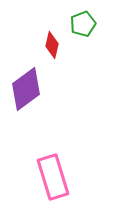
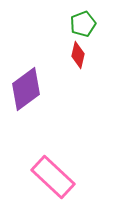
red diamond: moved 26 px right, 10 px down
pink rectangle: rotated 30 degrees counterclockwise
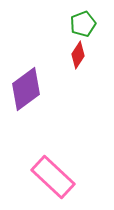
red diamond: rotated 20 degrees clockwise
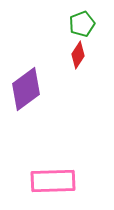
green pentagon: moved 1 px left
pink rectangle: moved 4 px down; rotated 45 degrees counterclockwise
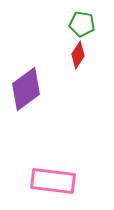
green pentagon: rotated 30 degrees clockwise
pink rectangle: rotated 9 degrees clockwise
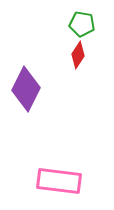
purple diamond: rotated 27 degrees counterclockwise
pink rectangle: moved 6 px right
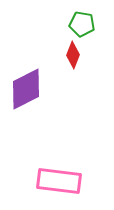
red diamond: moved 5 px left; rotated 12 degrees counterclockwise
purple diamond: rotated 36 degrees clockwise
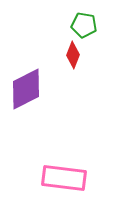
green pentagon: moved 2 px right, 1 px down
pink rectangle: moved 5 px right, 3 px up
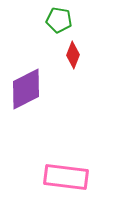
green pentagon: moved 25 px left, 5 px up
pink rectangle: moved 2 px right, 1 px up
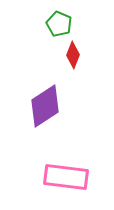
green pentagon: moved 4 px down; rotated 15 degrees clockwise
purple diamond: moved 19 px right, 17 px down; rotated 6 degrees counterclockwise
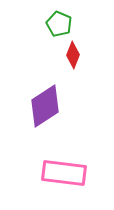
pink rectangle: moved 2 px left, 4 px up
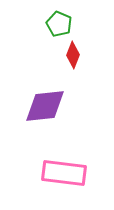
purple diamond: rotated 27 degrees clockwise
